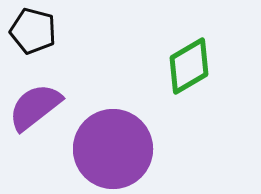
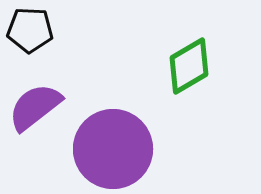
black pentagon: moved 3 px left, 1 px up; rotated 12 degrees counterclockwise
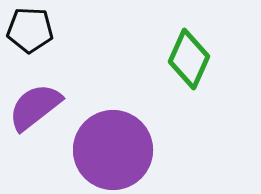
green diamond: moved 7 px up; rotated 36 degrees counterclockwise
purple circle: moved 1 px down
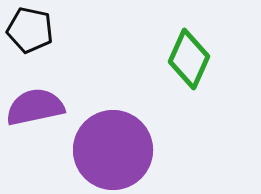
black pentagon: rotated 9 degrees clockwise
purple semicircle: rotated 26 degrees clockwise
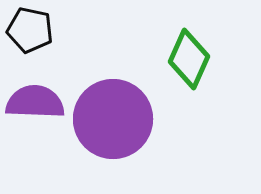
purple semicircle: moved 5 px up; rotated 14 degrees clockwise
purple circle: moved 31 px up
